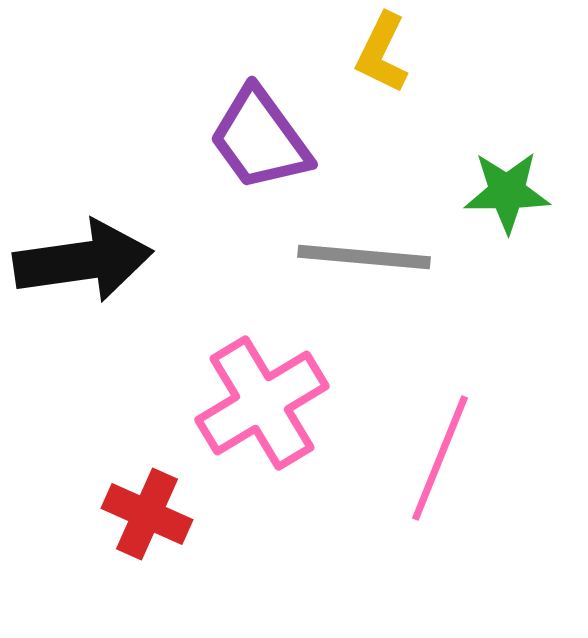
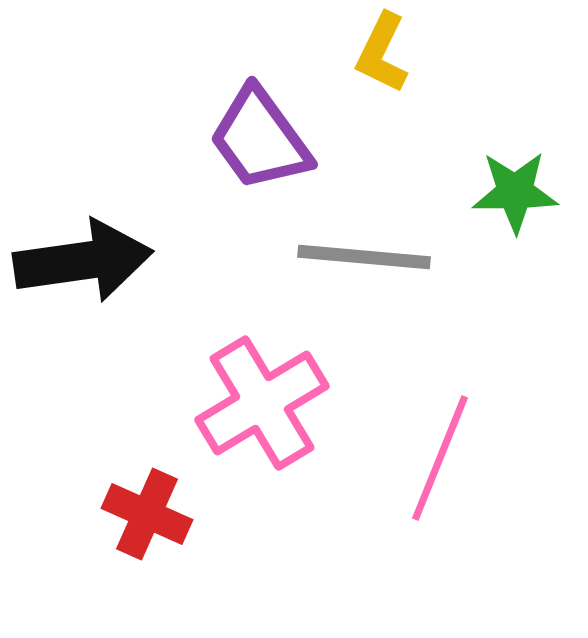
green star: moved 8 px right
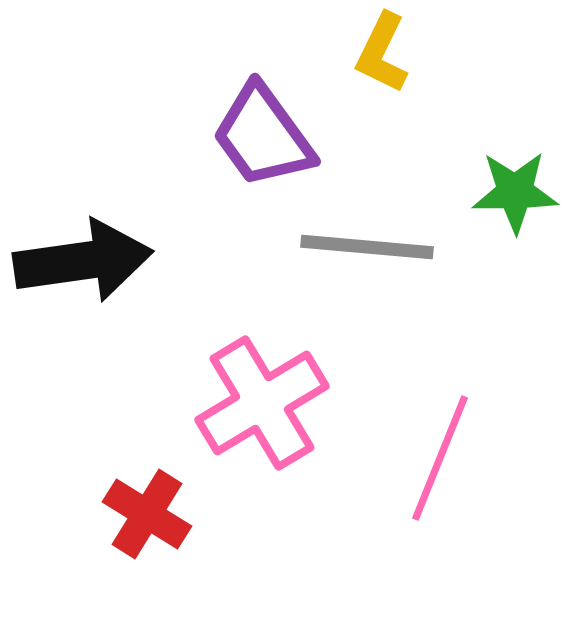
purple trapezoid: moved 3 px right, 3 px up
gray line: moved 3 px right, 10 px up
red cross: rotated 8 degrees clockwise
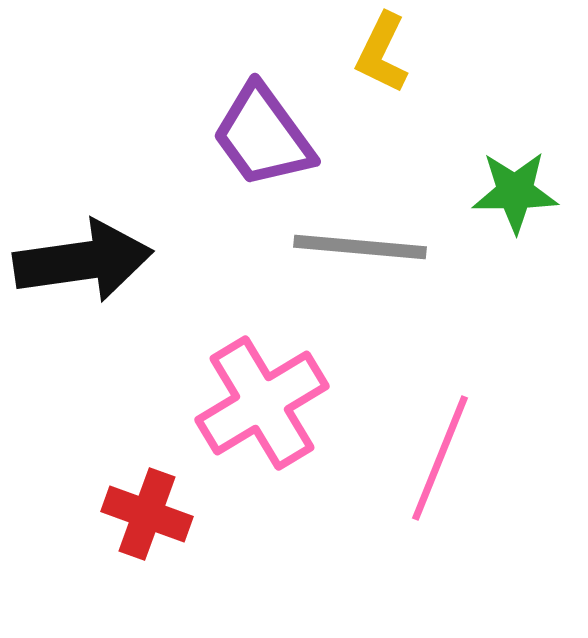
gray line: moved 7 px left
red cross: rotated 12 degrees counterclockwise
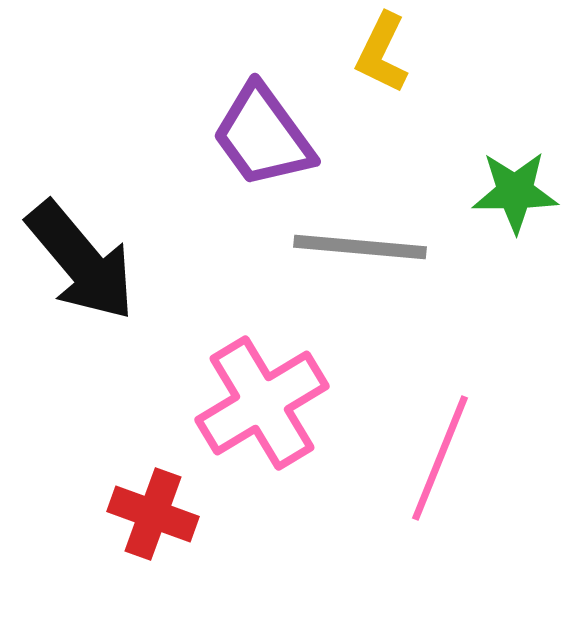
black arrow: moved 2 px left; rotated 58 degrees clockwise
red cross: moved 6 px right
